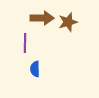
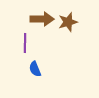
brown arrow: moved 1 px down
blue semicircle: rotated 21 degrees counterclockwise
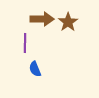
brown star: rotated 18 degrees counterclockwise
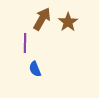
brown arrow: rotated 60 degrees counterclockwise
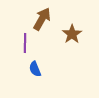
brown star: moved 4 px right, 12 px down
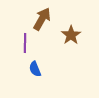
brown star: moved 1 px left, 1 px down
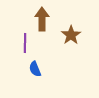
brown arrow: rotated 30 degrees counterclockwise
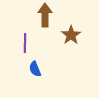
brown arrow: moved 3 px right, 4 px up
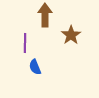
blue semicircle: moved 2 px up
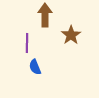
purple line: moved 2 px right
